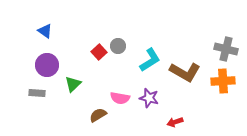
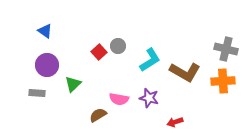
pink semicircle: moved 1 px left, 1 px down
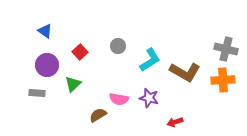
red square: moved 19 px left
orange cross: moved 1 px up
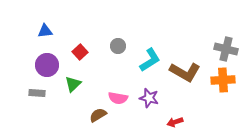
blue triangle: rotated 42 degrees counterclockwise
pink semicircle: moved 1 px left, 1 px up
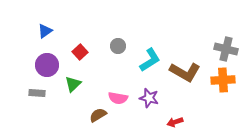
blue triangle: rotated 28 degrees counterclockwise
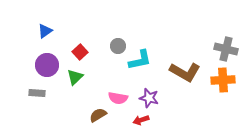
cyan L-shape: moved 10 px left; rotated 20 degrees clockwise
green triangle: moved 2 px right, 7 px up
red arrow: moved 34 px left, 2 px up
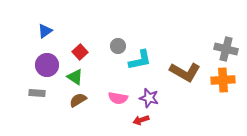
green triangle: rotated 42 degrees counterclockwise
brown semicircle: moved 20 px left, 15 px up
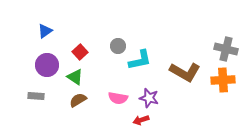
gray rectangle: moved 1 px left, 3 px down
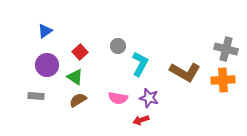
cyan L-shape: moved 4 px down; rotated 50 degrees counterclockwise
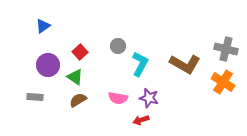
blue triangle: moved 2 px left, 5 px up
purple circle: moved 1 px right
brown L-shape: moved 8 px up
orange cross: moved 2 px down; rotated 35 degrees clockwise
gray rectangle: moved 1 px left, 1 px down
